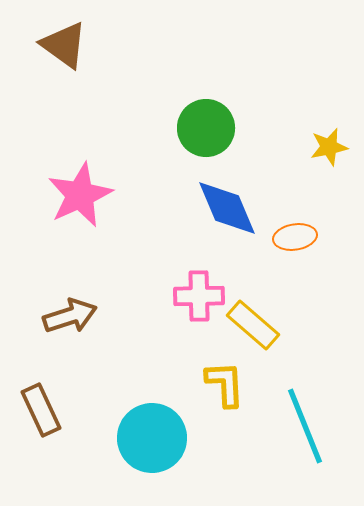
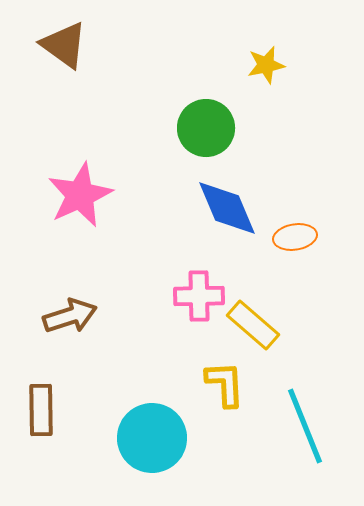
yellow star: moved 63 px left, 82 px up
brown rectangle: rotated 24 degrees clockwise
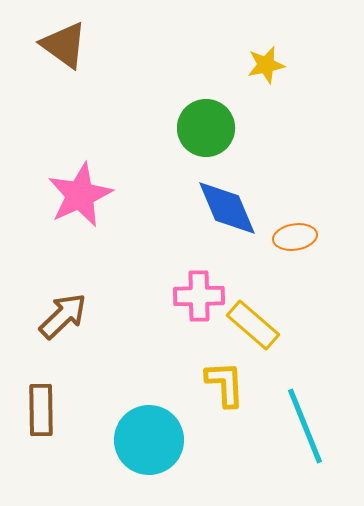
brown arrow: moved 7 px left; rotated 26 degrees counterclockwise
cyan circle: moved 3 px left, 2 px down
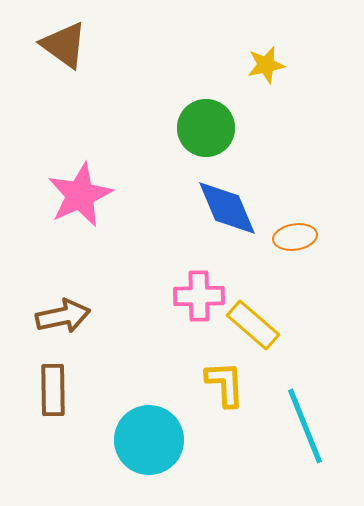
brown arrow: rotated 32 degrees clockwise
brown rectangle: moved 12 px right, 20 px up
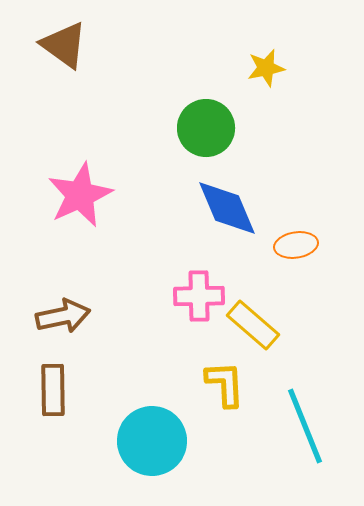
yellow star: moved 3 px down
orange ellipse: moved 1 px right, 8 px down
cyan circle: moved 3 px right, 1 px down
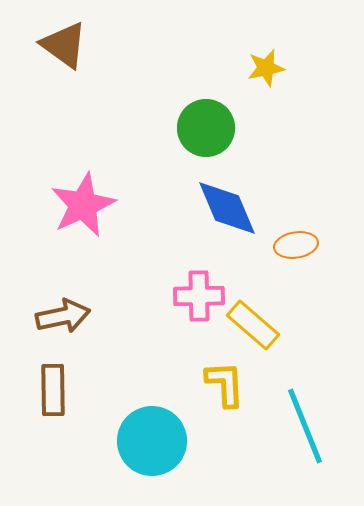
pink star: moved 3 px right, 10 px down
